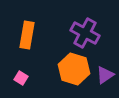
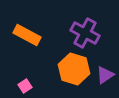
orange rectangle: rotated 72 degrees counterclockwise
pink square: moved 4 px right, 8 px down; rotated 24 degrees clockwise
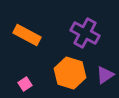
orange hexagon: moved 4 px left, 4 px down
pink square: moved 2 px up
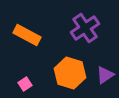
purple cross: moved 5 px up; rotated 28 degrees clockwise
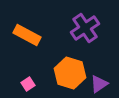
purple triangle: moved 6 px left, 9 px down
pink square: moved 3 px right
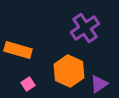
orange rectangle: moved 9 px left, 15 px down; rotated 12 degrees counterclockwise
orange hexagon: moved 1 px left, 2 px up; rotated 8 degrees clockwise
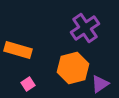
orange hexagon: moved 4 px right, 3 px up; rotated 20 degrees clockwise
purple triangle: moved 1 px right
